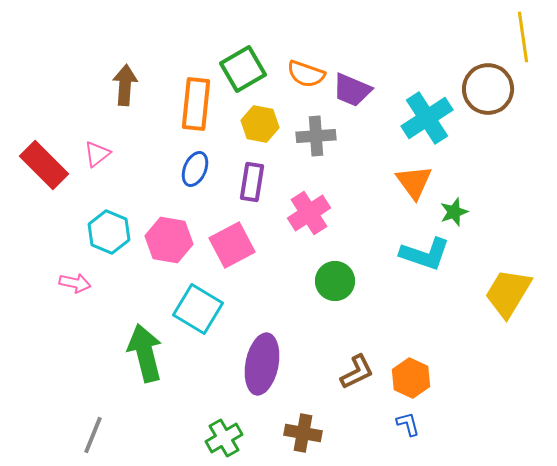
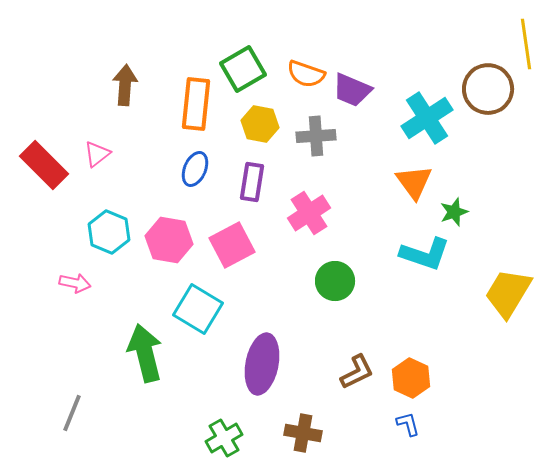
yellow line: moved 3 px right, 7 px down
gray line: moved 21 px left, 22 px up
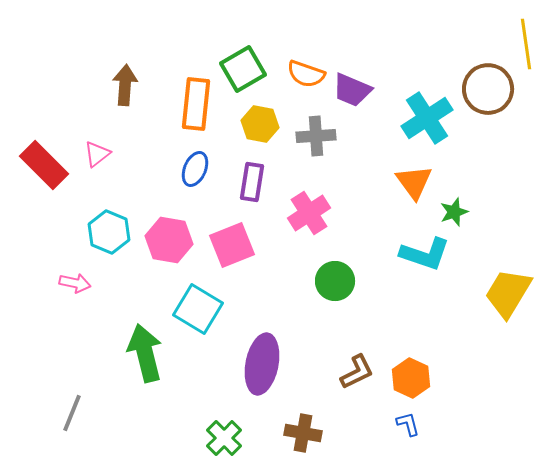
pink square: rotated 6 degrees clockwise
green cross: rotated 15 degrees counterclockwise
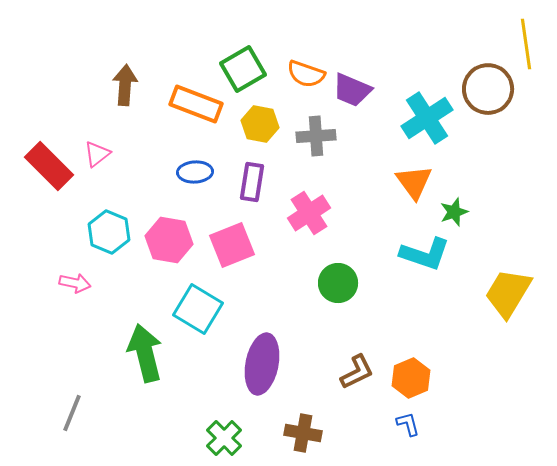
orange rectangle: rotated 75 degrees counterclockwise
red rectangle: moved 5 px right, 1 px down
blue ellipse: moved 3 px down; rotated 64 degrees clockwise
green circle: moved 3 px right, 2 px down
orange hexagon: rotated 12 degrees clockwise
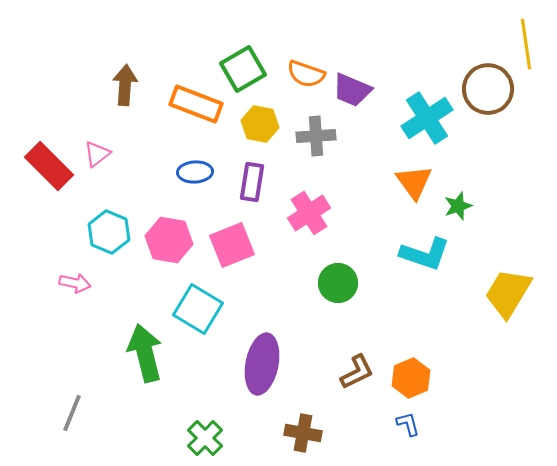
green star: moved 4 px right, 6 px up
green cross: moved 19 px left
